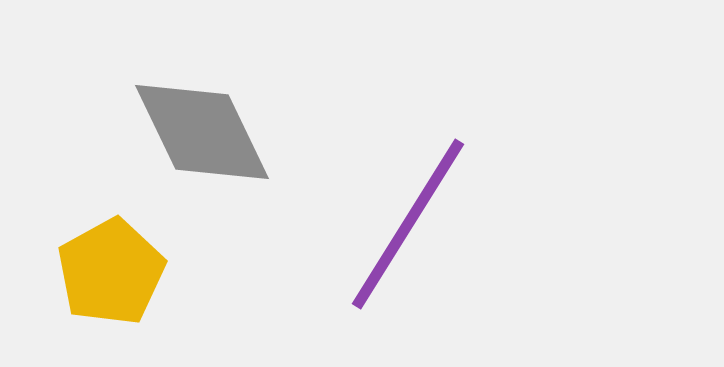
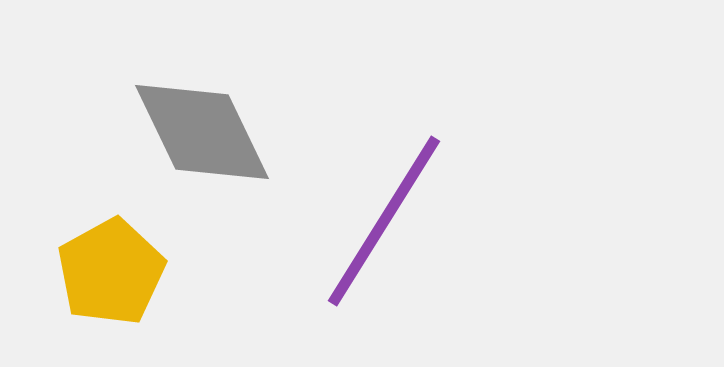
purple line: moved 24 px left, 3 px up
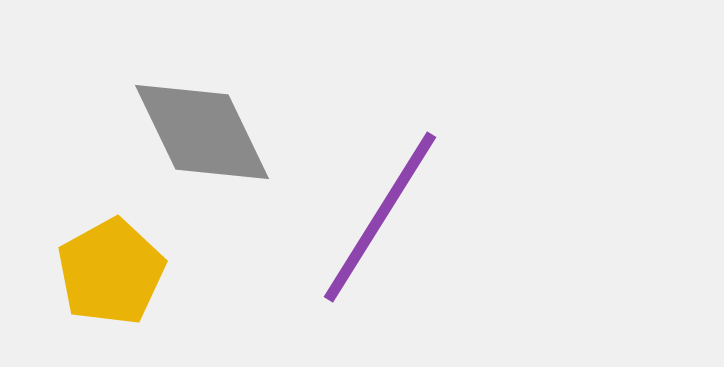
purple line: moved 4 px left, 4 px up
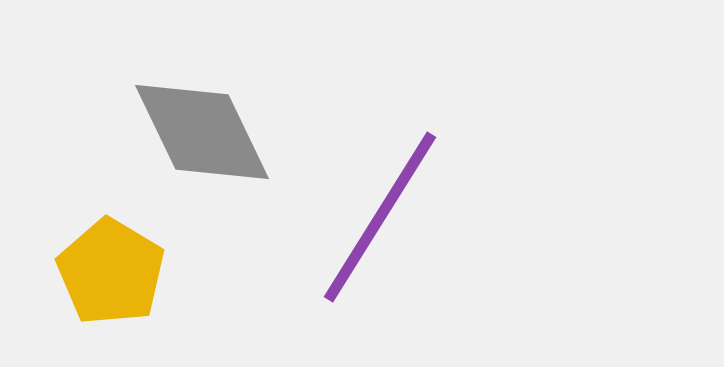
yellow pentagon: rotated 12 degrees counterclockwise
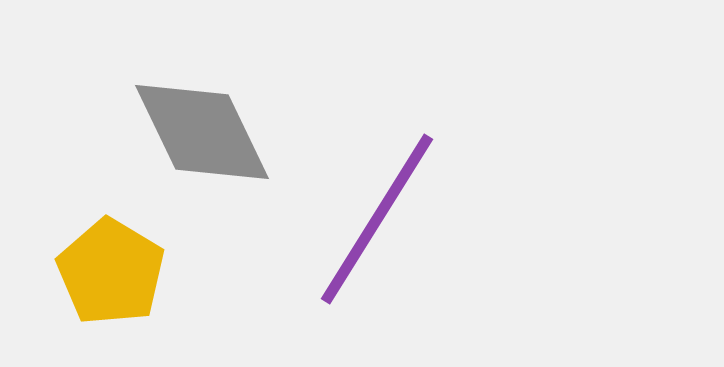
purple line: moved 3 px left, 2 px down
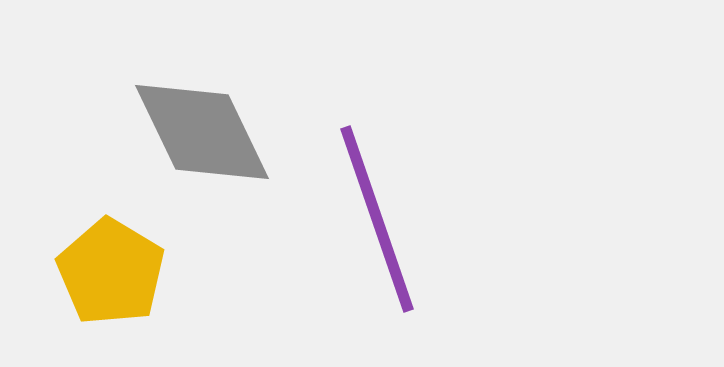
purple line: rotated 51 degrees counterclockwise
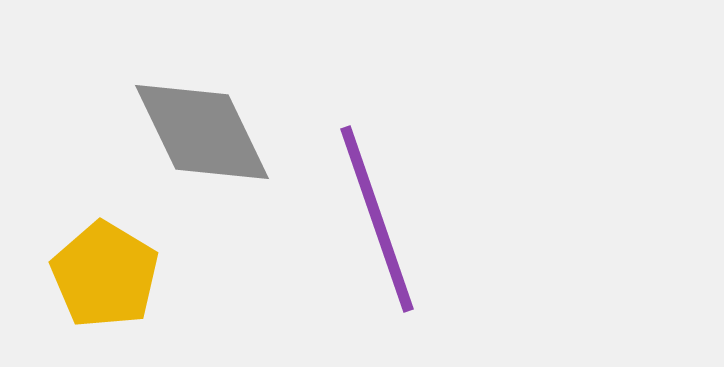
yellow pentagon: moved 6 px left, 3 px down
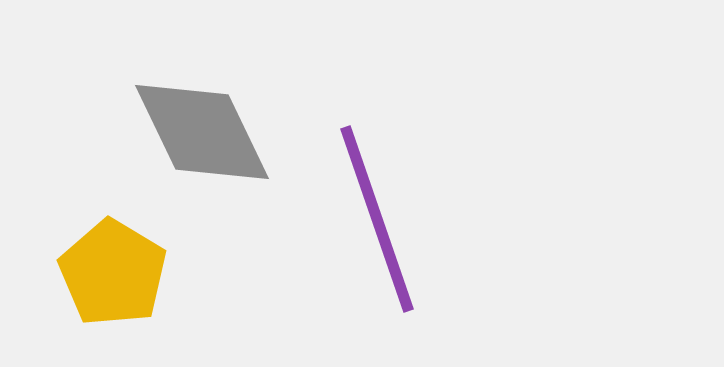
yellow pentagon: moved 8 px right, 2 px up
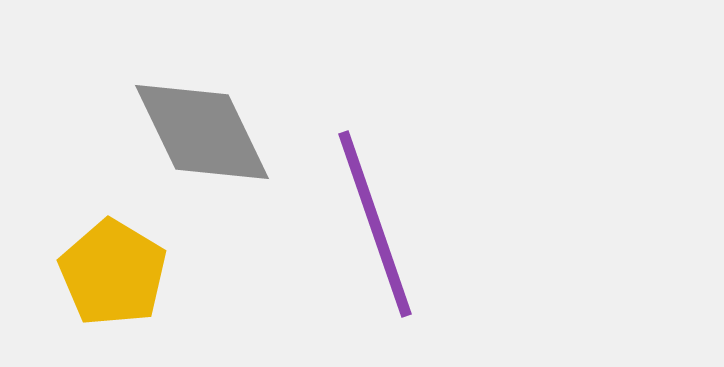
purple line: moved 2 px left, 5 px down
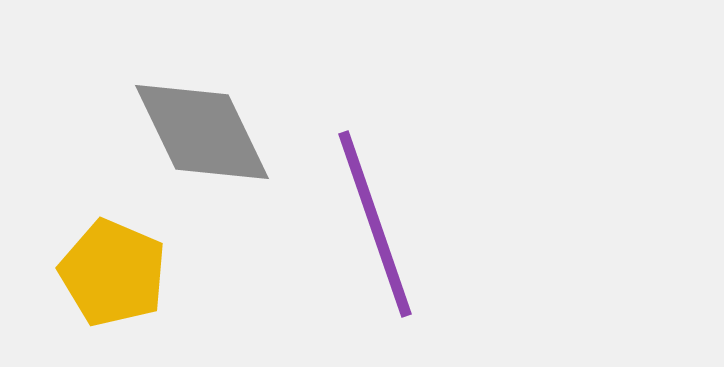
yellow pentagon: rotated 8 degrees counterclockwise
